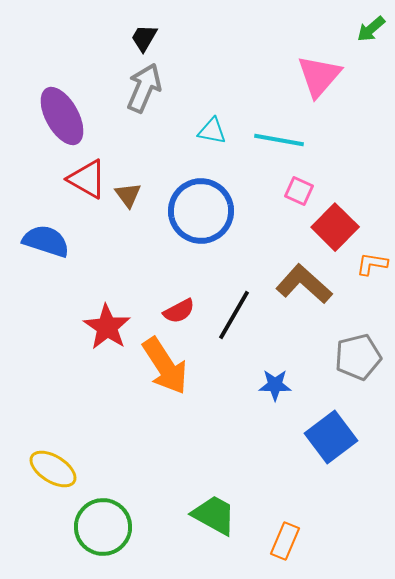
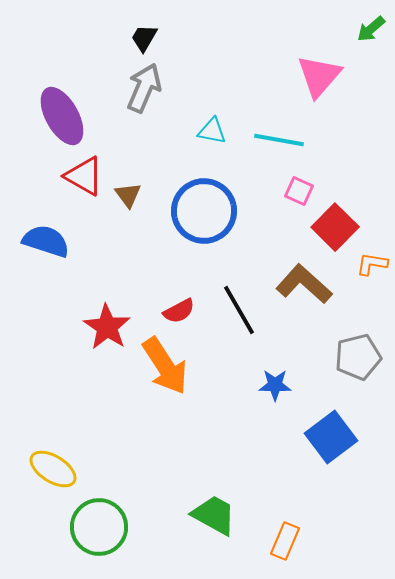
red triangle: moved 3 px left, 3 px up
blue circle: moved 3 px right
black line: moved 5 px right, 5 px up; rotated 60 degrees counterclockwise
green circle: moved 4 px left
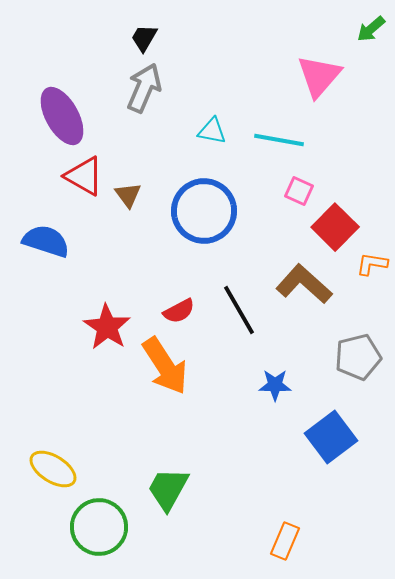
green trapezoid: moved 46 px left, 26 px up; rotated 90 degrees counterclockwise
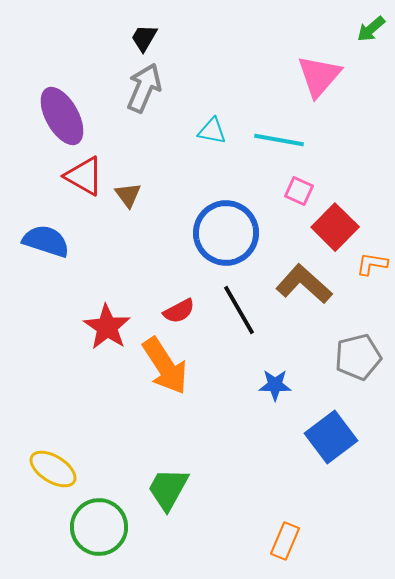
blue circle: moved 22 px right, 22 px down
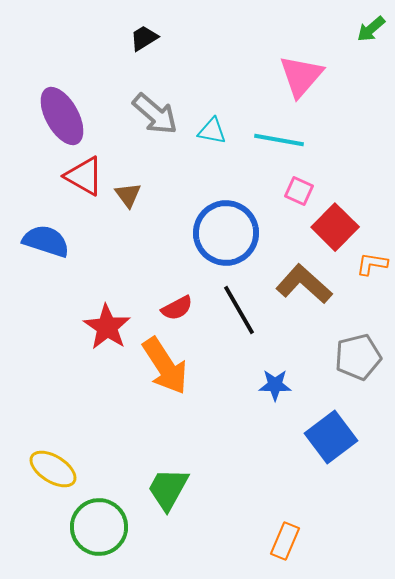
black trapezoid: rotated 28 degrees clockwise
pink triangle: moved 18 px left
gray arrow: moved 11 px right, 26 px down; rotated 108 degrees clockwise
red semicircle: moved 2 px left, 3 px up
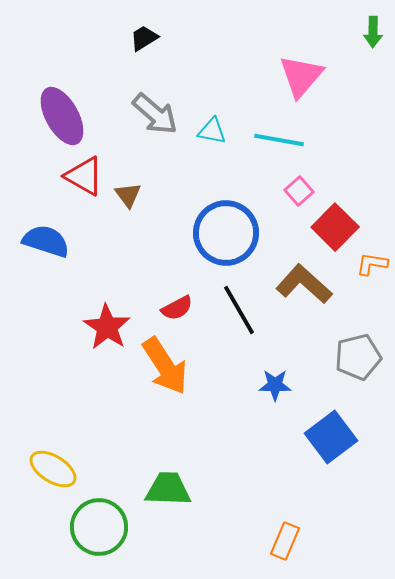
green arrow: moved 2 px right, 3 px down; rotated 48 degrees counterclockwise
pink square: rotated 24 degrees clockwise
green trapezoid: rotated 63 degrees clockwise
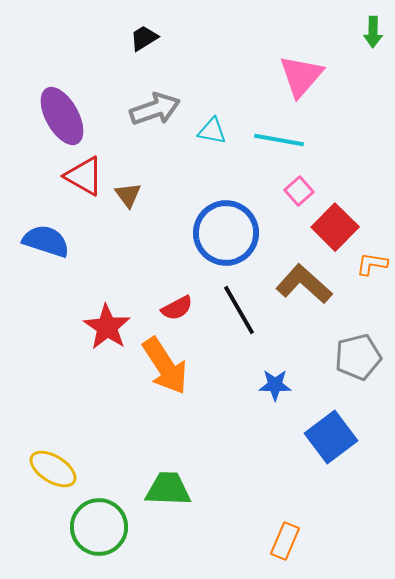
gray arrow: moved 5 px up; rotated 60 degrees counterclockwise
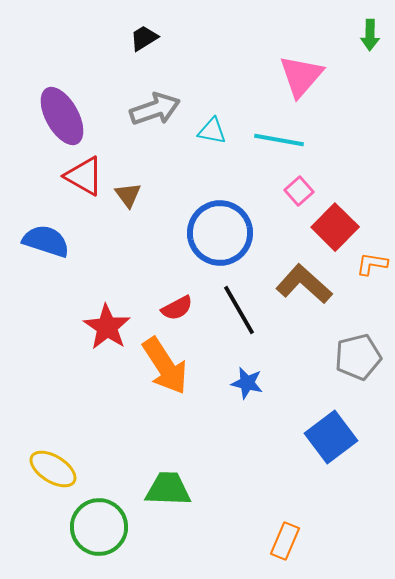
green arrow: moved 3 px left, 3 px down
blue circle: moved 6 px left
blue star: moved 28 px left, 2 px up; rotated 12 degrees clockwise
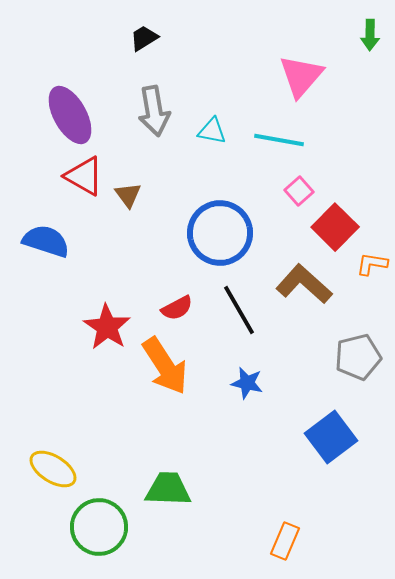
gray arrow: moved 1 px left, 2 px down; rotated 99 degrees clockwise
purple ellipse: moved 8 px right, 1 px up
